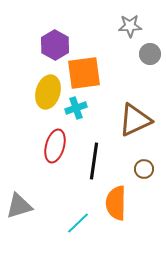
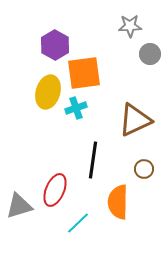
red ellipse: moved 44 px down; rotated 8 degrees clockwise
black line: moved 1 px left, 1 px up
orange semicircle: moved 2 px right, 1 px up
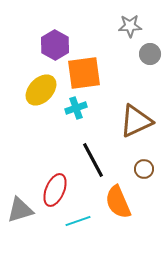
yellow ellipse: moved 7 px left, 2 px up; rotated 28 degrees clockwise
brown triangle: moved 1 px right, 1 px down
black line: rotated 36 degrees counterclockwise
orange semicircle: rotated 24 degrees counterclockwise
gray triangle: moved 1 px right, 4 px down
cyan line: moved 2 px up; rotated 25 degrees clockwise
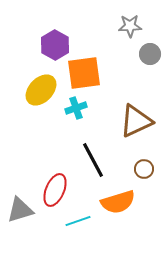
orange semicircle: rotated 84 degrees counterclockwise
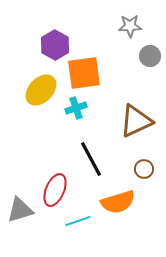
gray circle: moved 2 px down
black line: moved 2 px left, 1 px up
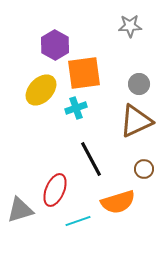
gray circle: moved 11 px left, 28 px down
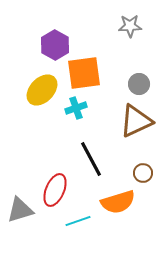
yellow ellipse: moved 1 px right
brown circle: moved 1 px left, 4 px down
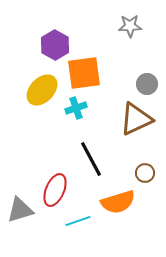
gray circle: moved 8 px right
brown triangle: moved 2 px up
brown circle: moved 2 px right
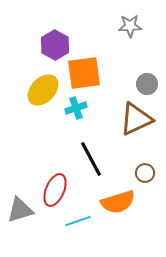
yellow ellipse: moved 1 px right
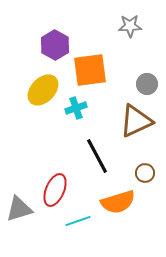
orange square: moved 6 px right, 3 px up
brown triangle: moved 2 px down
black line: moved 6 px right, 3 px up
gray triangle: moved 1 px left, 1 px up
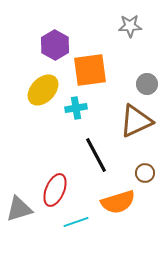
cyan cross: rotated 10 degrees clockwise
black line: moved 1 px left, 1 px up
cyan line: moved 2 px left, 1 px down
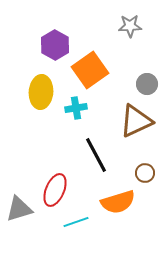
orange square: rotated 27 degrees counterclockwise
yellow ellipse: moved 2 px left, 2 px down; rotated 40 degrees counterclockwise
